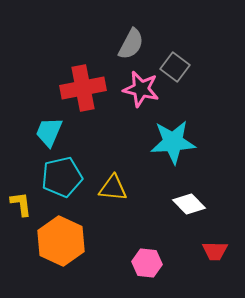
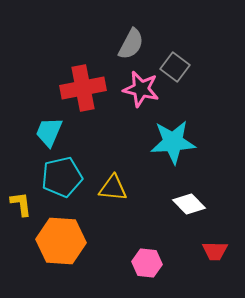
orange hexagon: rotated 21 degrees counterclockwise
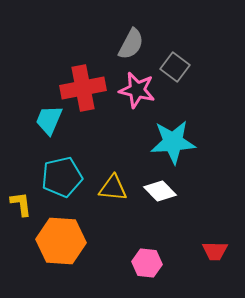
pink star: moved 4 px left, 1 px down
cyan trapezoid: moved 12 px up
white diamond: moved 29 px left, 13 px up
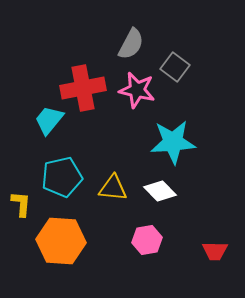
cyan trapezoid: rotated 16 degrees clockwise
yellow L-shape: rotated 12 degrees clockwise
pink hexagon: moved 23 px up; rotated 16 degrees counterclockwise
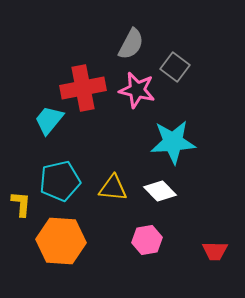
cyan pentagon: moved 2 px left, 4 px down
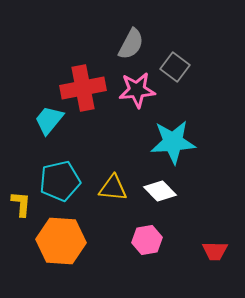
pink star: rotated 18 degrees counterclockwise
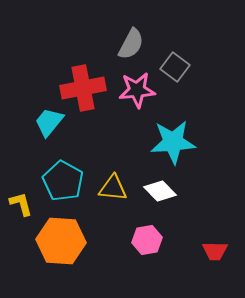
cyan trapezoid: moved 2 px down
cyan pentagon: moved 3 px right; rotated 30 degrees counterclockwise
yellow L-shape: rotated 20 degrees counterclockwise
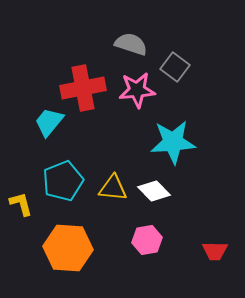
gray semicircle: rotated 100 degrees counterclockwise
cyan pentagon: rotated 21 degrees clockwise
white diamond: moved 6 px left
orange hexagon: moved 7 px right, 7 px down
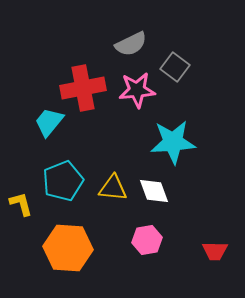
gray semicircle: rotated 136 degrees clockwise
white diamond: rotated 24 degrees clockwise
